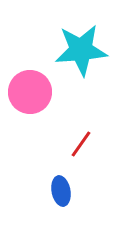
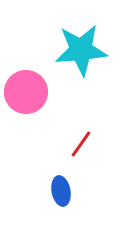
pink circle: moved 4 px left
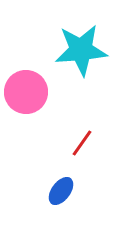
red line: moved 1 px right, 1 px up
blue ellipse: rotated 48 degrees clockwise
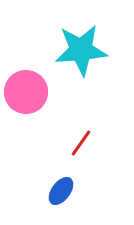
red line: moved 1 px left
